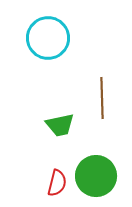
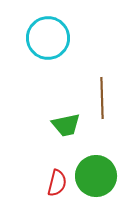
green trapezoid: moved 6 px right
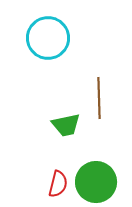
brown line: moved 3 px left
green circle: moved 6 px down
red semicircle: moved 1 px right, 1 px down
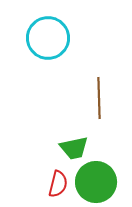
green trapezoid: moved 8 px right, 23 px down
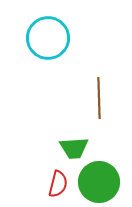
green trapezoid: rotated 8 degrees clockwise
green circle: moved 3 px right
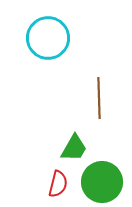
green trapezoid: rotated 56 degrees counterclockwise
green circle: moved 3 px right
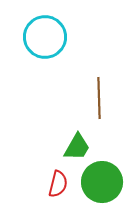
cyan circle: moved 3 px left, 1 px up
green trapezoid: moved 3 px right, 1 px up
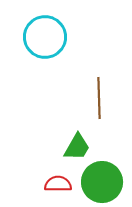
red semicircle: rotated 104 degrees counterclockwise
